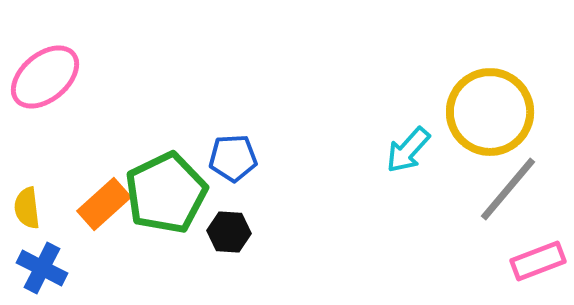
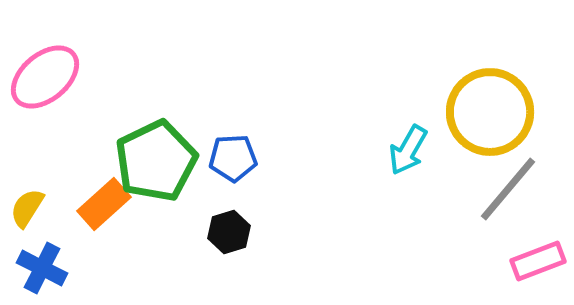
cyan arrow: rotated 12 degrees counterclockwise
green pentagon: moved 10 px left, 32 px up
yellow semicircle: rotated 39 degrees clockwise
black hexagon: rotated 21 degrees counterclockwise
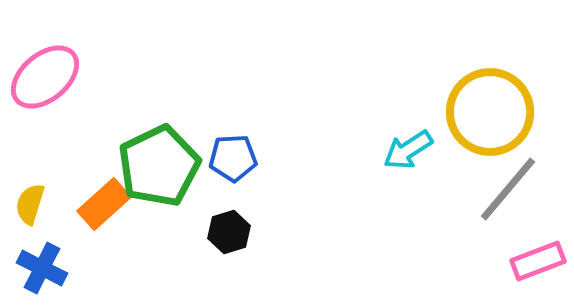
cyan arrow: rotated 27 degrees clockwise
green pentagon: moved 3 px right, 5 px down
yellow semicircle: moved 3 px right, 4 px up; rotated 15 degrees counterclockwise
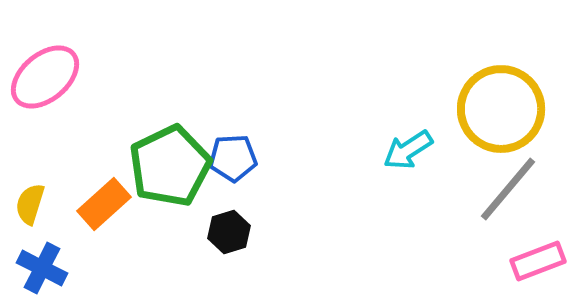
yellow circle: moved 11 px right, 3 px up
green pentagon: moved 11 px right
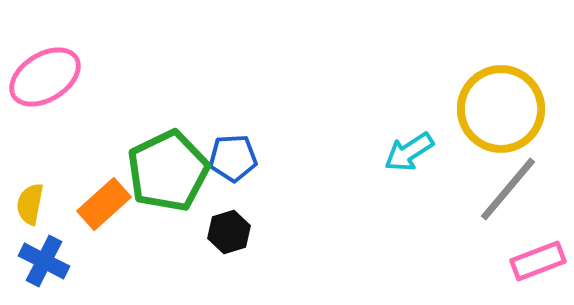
pink ellipse: rotated 8 degrees clockwise
cyan arrow: moved 1 px right, 2 px down
green pentagon: moved 2 px left, 5 px down
yellow semicircle: rotated 6 degrees counterclockwise
blue cross: moved 2 px right, 7 px up
